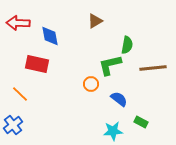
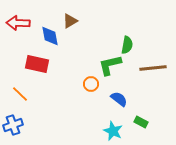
brown triangle: moved 25 px left
blue cross: rotated 18 degrees clockwise
cyan star: rotated 30 degrees clockwise
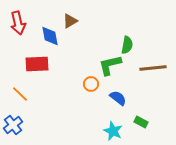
red arrow: rotated 105 degrees counterclockwise
red rectangle: rotated 15 degrees counterclockwise
blue semicircle: moved 1 px left, 1 px up
blue cross: rotated 18 degrees counterclockwise
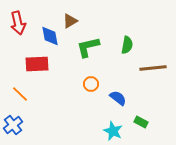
green L-shape: moved 22 px left, 18 px up
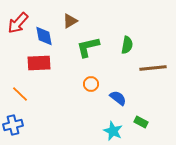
red arrow: rotated 55 degrees clockwise
blue diamond: moved 6 px left
red rectangle: moved 2 px right, 1 px up
blue cross: rotated 24 degrees clockwise
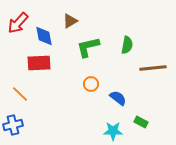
cyan star: rotated 24 degrees counterclockwise
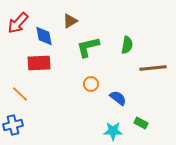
green rectangle: moved 1 px down
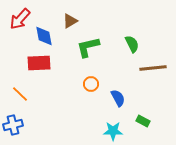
red arrow: moved 2 px right, 4 px up
green semicircle: moved 5 px right, 1 px up; rotated 36 degrees counterclockwise
blue semicircle: rotated 24 degrees clockwise
green rectangle: moved 2 px right, 2 px up
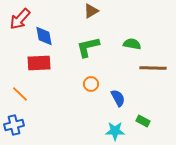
brown triangle: moved 21 px right, 10 px up
green semicircle: rotated 54 degrees counterclockwise
brown line: rotated 8 degrees clockwise
blue cross: moved 1 px right
cyan star: moved 2 px right
